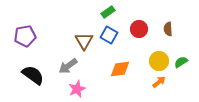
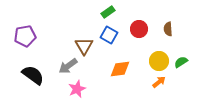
brown triangle: moved 5 px down
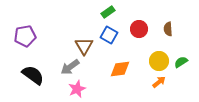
gray arrow: moved 2 px right, 1 px down
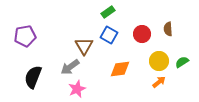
red circle: moved 3 px right, 5 px down
green semicircle: moved 1 px right
black semicircle: moved 2 px down; rotated 105 degrees counterclockwise
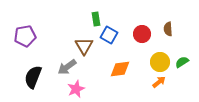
green rectangle: moved 12 px left, 7 px down; rotated 64 degrees counterclockwise
yellow circle: moved 1 px right, 1 px down
gray arrow: moved 3 px left
pink star: moved 1 px left
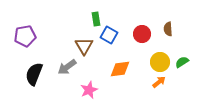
black semicircle: moved 1 px right, 3 px up
pink star: moved 13 px right, 1 px down
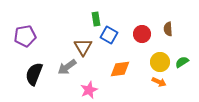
brown triangle: moved 1 px left, 1 px down
orange arrow: rotated 64 degrees clockwise
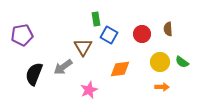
purple pentagon: moved 3 px left, 1 px up
green semicircle: rotated 112 degrees counterclockwise
gray arrow: moved 4 px left
orange arrow: moved 3 px right, 5 px down; rotated 24 degrees counterclockwise
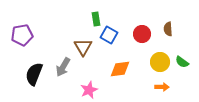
gray arrow: rotated 24 degrees counterclockwise
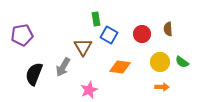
orange diamond: moved 2 px up; rotated 15 degrees clockwise
